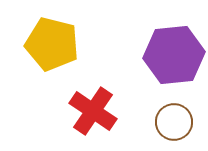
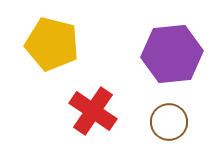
purple hexagon: moved 2 px left, 1 px up
brown circle: moved 5 px left
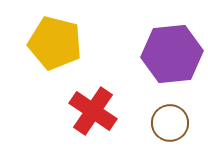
yellow pentagon: moved 3 px right, 1 px up
brown circle: moved 1 px right, 1 px down
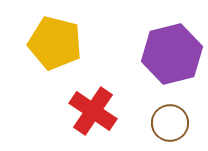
purple hexagon: rotated 8 degrees counterclockwise
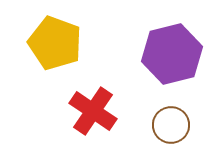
yellow pentagon: rotated 6 degrees clockwise
brown circle: moved 1 px right, 2 px down
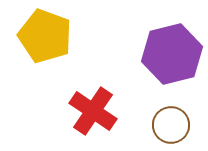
yellow pentagon: moved 10 px left, 7 px up
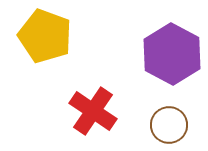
purple hexagon: rotated 18 degrees counterclockwise
brown circle: moved 2 px left
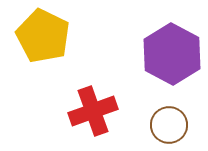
yellow pentagon: moved 2 px left; rotated 6 degrees clockwise
red cross: rotated 36 degrees clockwise
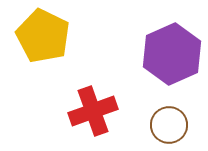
purple hexagon: rotated 8 degrees clockwise
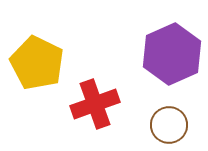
yellow pentagon: moved 6 px left, 27 px down
red cross: moved 2 px right, 7 px up
